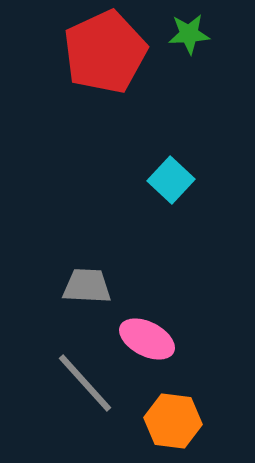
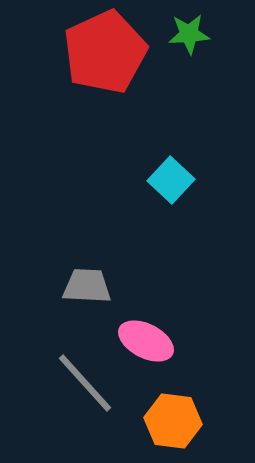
pink ellipse: moved 1 px left, 2 px down
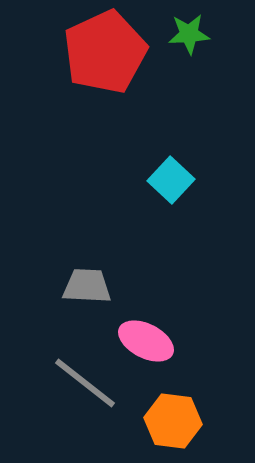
gray line: rotated 10 degrees counterclockwise
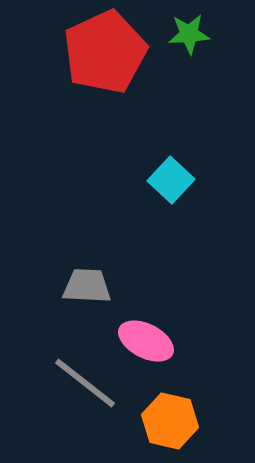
orange hexagon: moved 3 px left; rotated 6 degrees clockwise
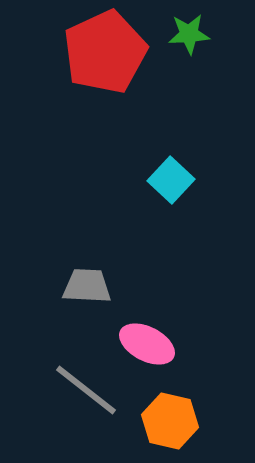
pink ellipse: moved 1 px right, 3 px down
gray line: moved 1 px right, 7 px down
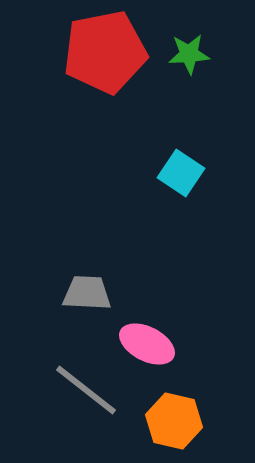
green star: moved 20 px down
red pentagon: rotated 14 degrees clockwise
cyan square: moved 10 px right, 7 px up; rotated 9 degrees counterclockwise
gray trapezoid: moved 7 px down
orange hexagon: moved 4 px right
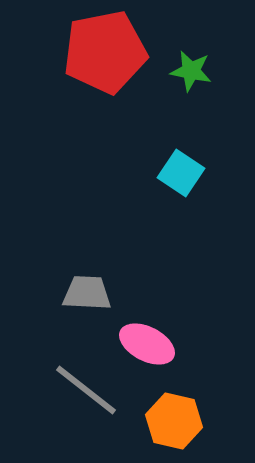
green star: moved 2 px right, 17 px down; rotated 15 degrees clockwise
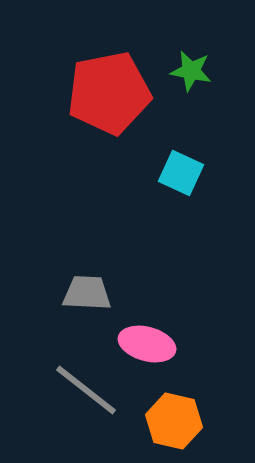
red pentagon: moved 4 px right, 41 px down
cyan square: rotated 9 degrees counterclockwise
pink ellipse: rotated 12 degrees counterclockwise
